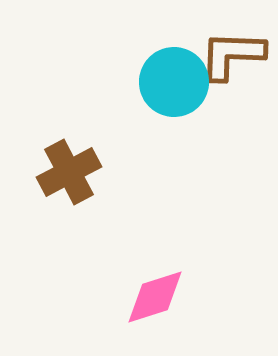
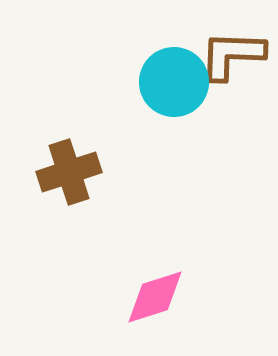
brown cross: rotated 10 degrees clockwise
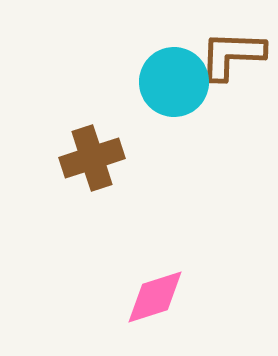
brown cross: moved 23 px right, 14 px up
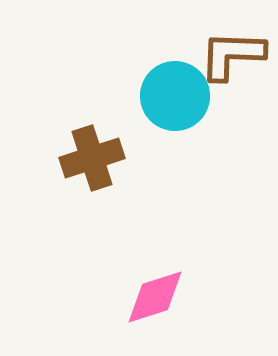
cyan circle: moved 1 px right, 14 px down
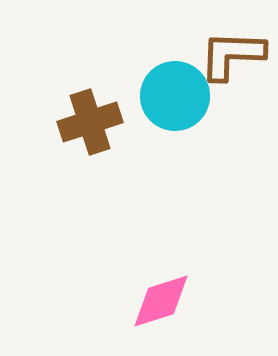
brown cross: moved 2 px left, 36 px up
pink diamond: moved 6 px right, 4 px down
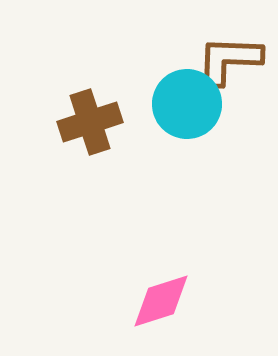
brown L-shape: moved 3 px left, 5 px down
cyan circle: moved 12 px right, 8 px down
